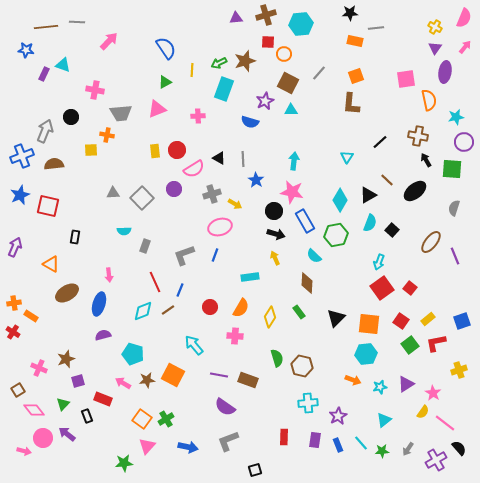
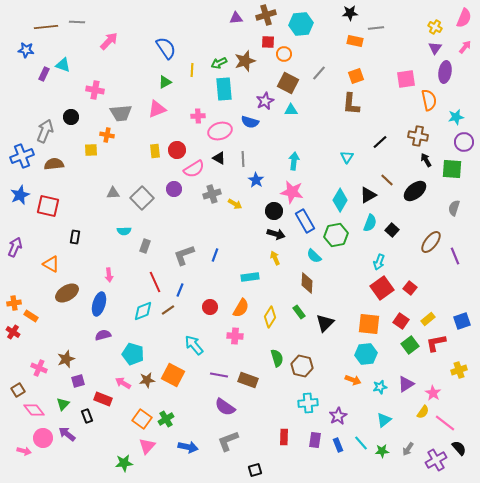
cyan rectangle at (224, 89): rotated 25 degrees counterclockwise
pink ellipse at (220, 227): moved 96 px up
black triangle at (336, 318): moved 11 px left, 5 px down
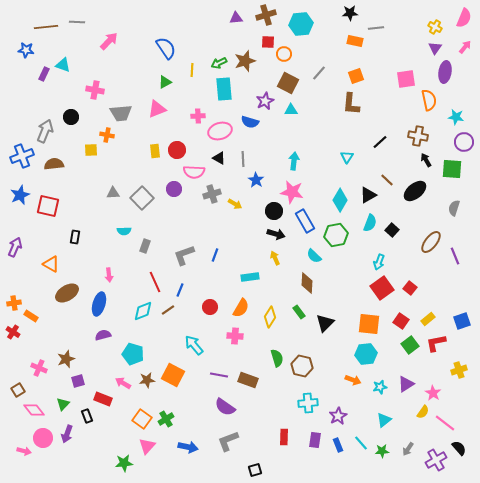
cyan star at (456, 117): rotated 21 degrees clockwise
pink semicircle at (194, 169): moved 3 px down; rotated 35 degrees clockwise
purple arrow at (67, 434): rotated 108 degrees counterclockwise
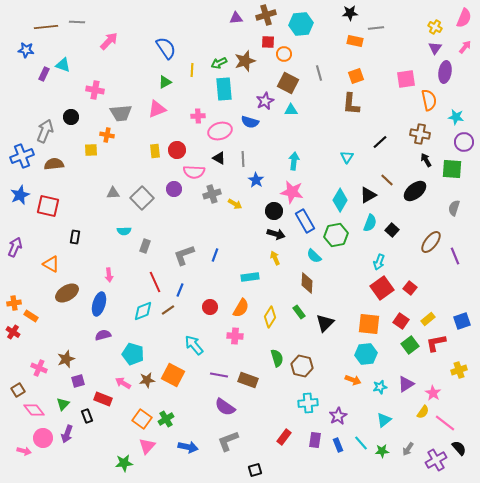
gray line at (319, 73): rotated 56 degrees counterclockwise
brown cross at (418, 136): moved 2 px right, 2 px up
red rectangle at (284, 437): rotated 35 degrees clockwise
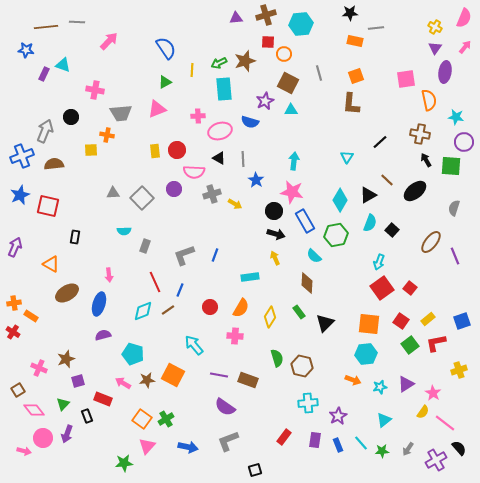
green square at (452, 169): moved 1 px left, 3 px up
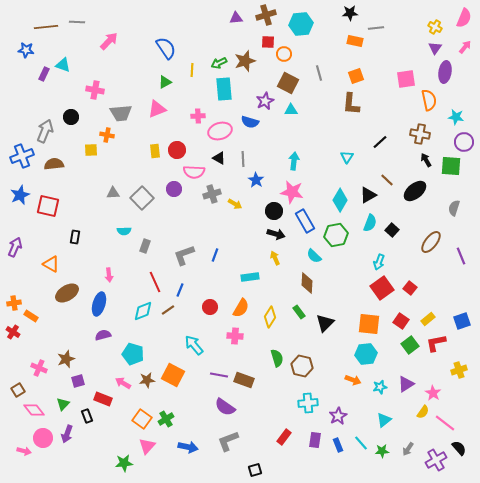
purple line at (455, 256): moved 6 px right
brown rectangle at (248, 380): moved 4 px left
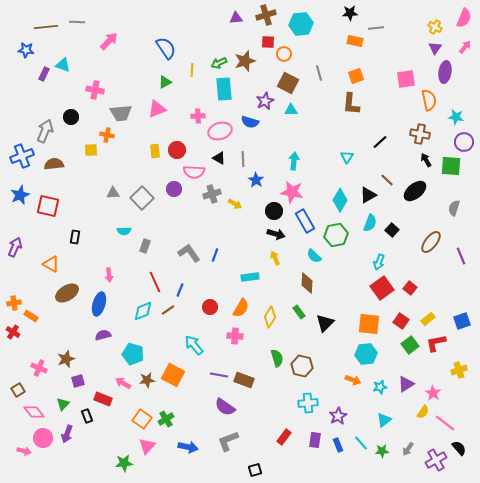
gray L-shape at (184, 255): moved 5 px right, 2 px up; rotated 75 degrees clockwise
pink diamond at (34, 410): moved 2 px down
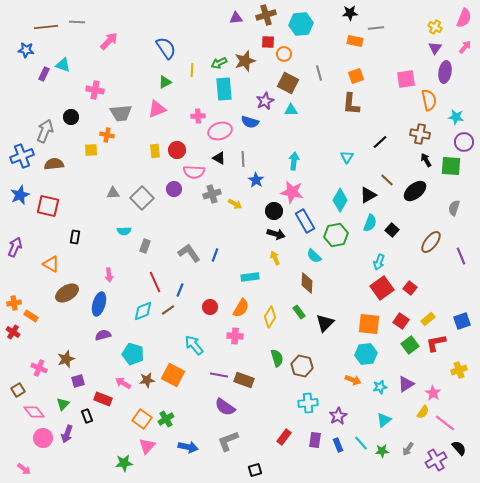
pink arrow at (24, 451): moved 18 px down; rotated 24 degrees clockwise
